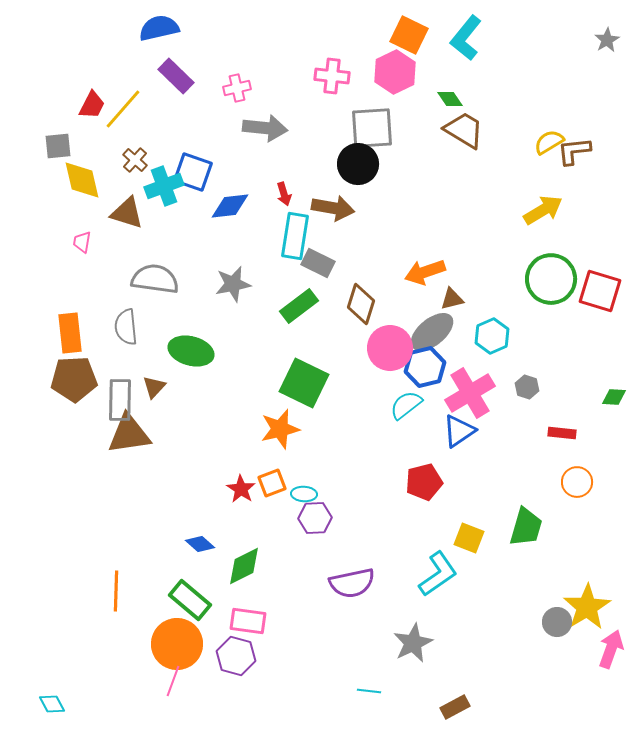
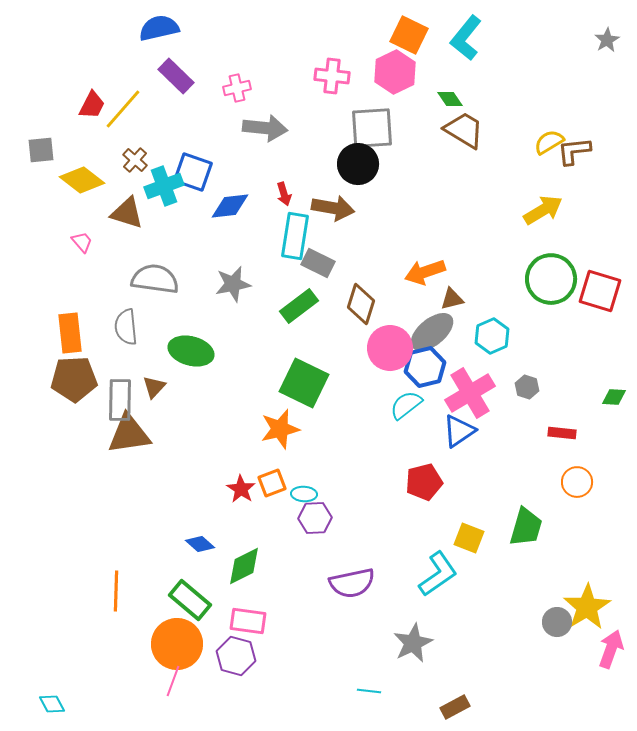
gray square at (58, 146): moved 17 px left, 4 px down
yellow diamond at (82, 180): rotated 39 degrees counterclockwise
pink trapezoid at (82, 242): rotated 130 degrees clockwise
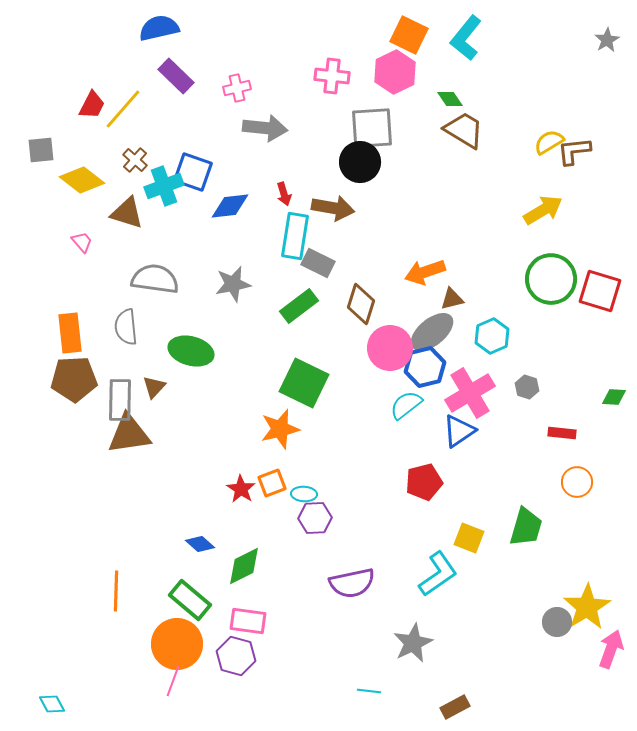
black circle at (358, 164): moved 2 px right, 2 px up
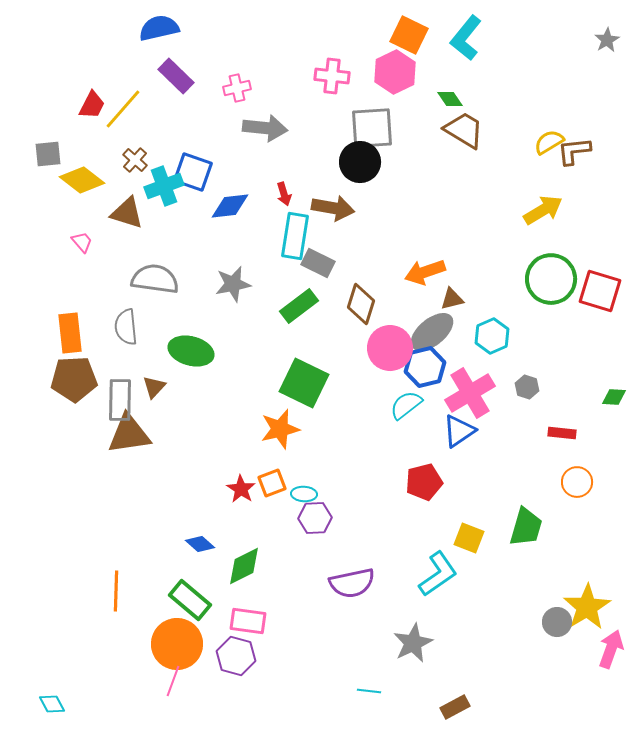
gray square at (41, 150): moved 7 px right, 4 px down
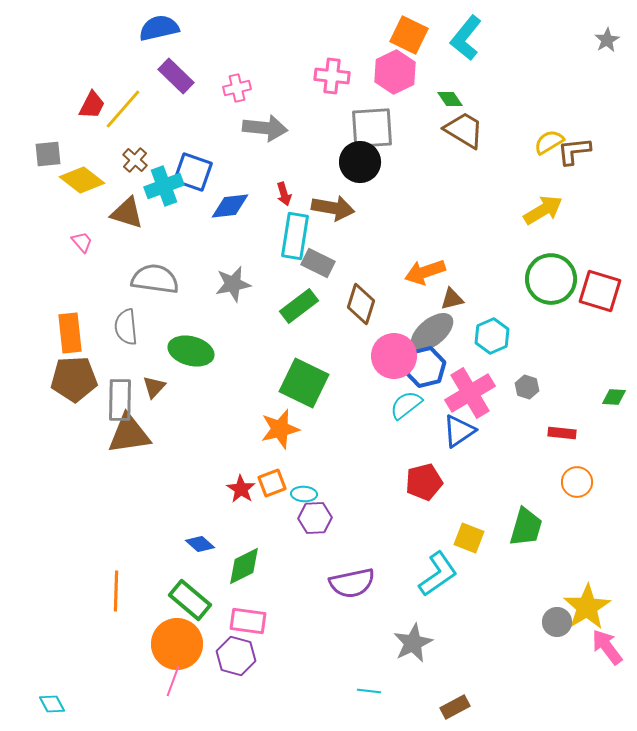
pink circle at (390, 348): moved 4 px right, 8 px down
pink arrow at (611, 649): moved 4 px left, 2 px up; rotated 57 degrees counterclockwise
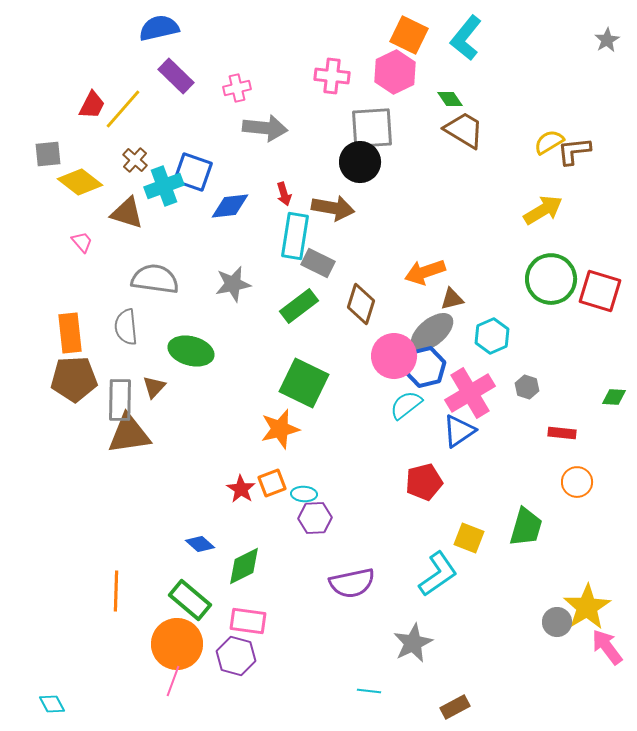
yellow diamond at (82, 180): moved 2 px left, 2 px down
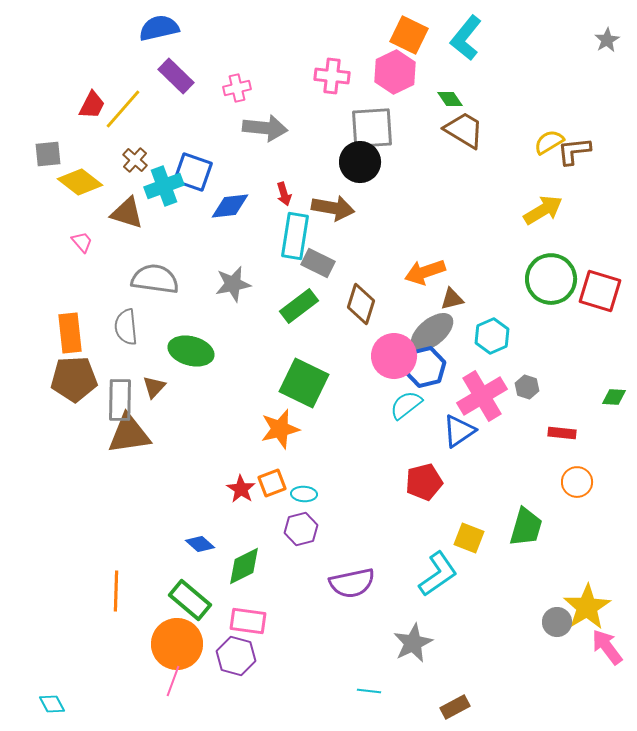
pink cross at (470, 393): moved 12 px right, 3 px down
purple hexagon at (315, 518): moved 14 px left, 11 px down; rotated 12 degrees counterclockwise
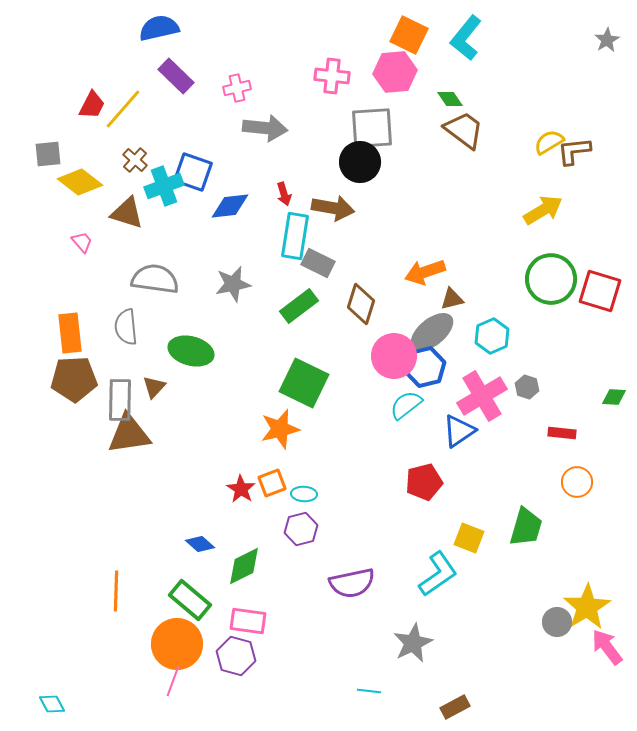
pink hexagon at (395, 72): rotated 21 degrees clockwise
brown trapezoid at (464, 130): rotated 6 degrees clockwise
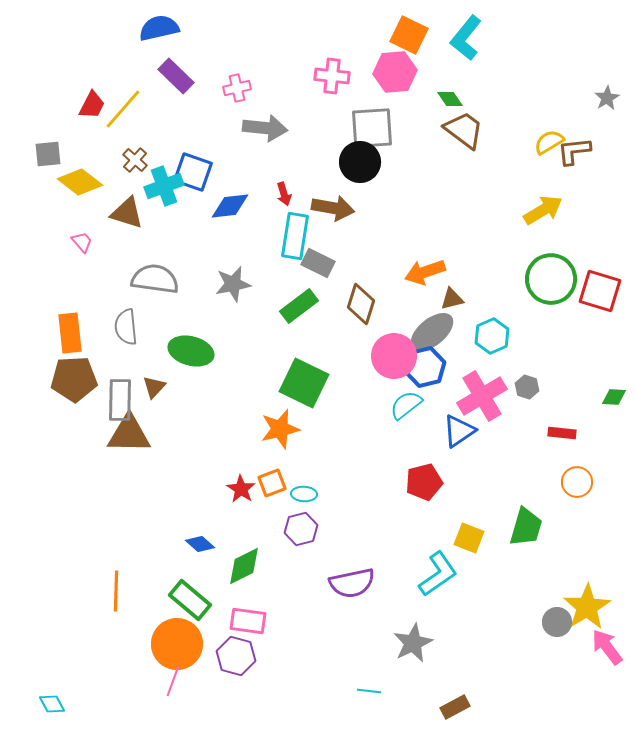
gray star at (607, 40): moved 58 px down
brown triangle at (129, 434): rotated 9 degrees clockwise
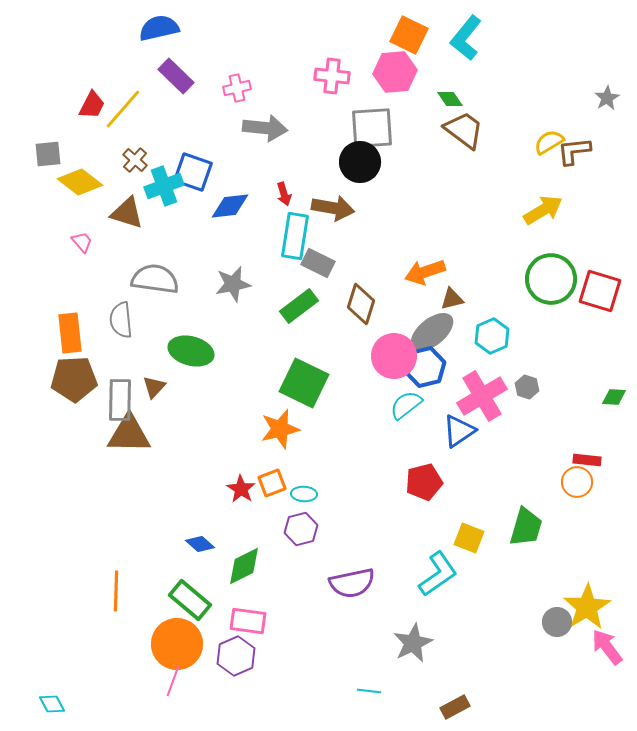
gray semicircle at (126, 327): moved 5 px left, 7 px up
red rectangle at (562, 433): moved 25 px right, 27 px down
purple hexagon at (236, 656): rotated 21 degrees clockwise
